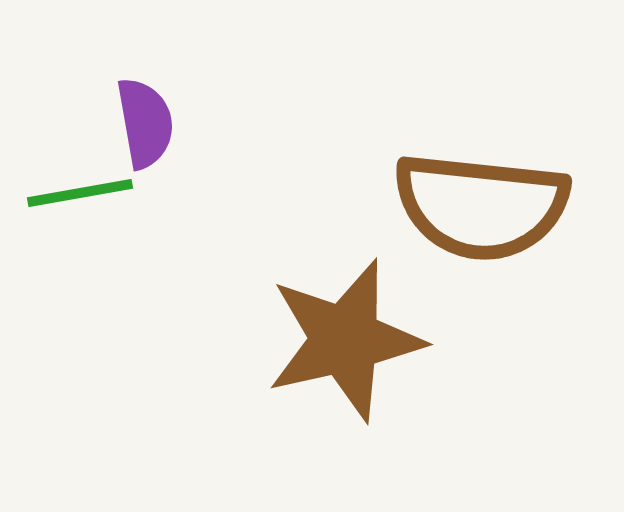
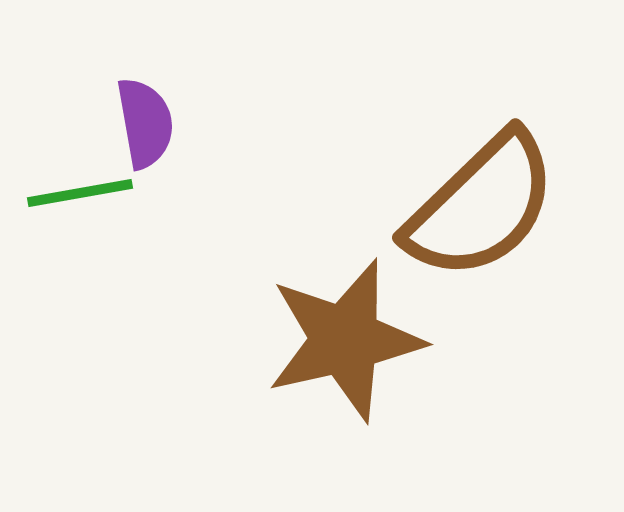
brown semicircle: rotated 50 degrees counterclockwise
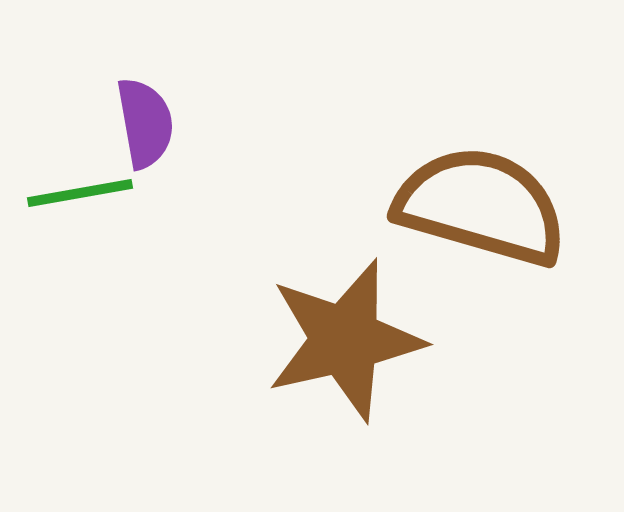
brown semicircle: rotated 120 degrees counterclockwise
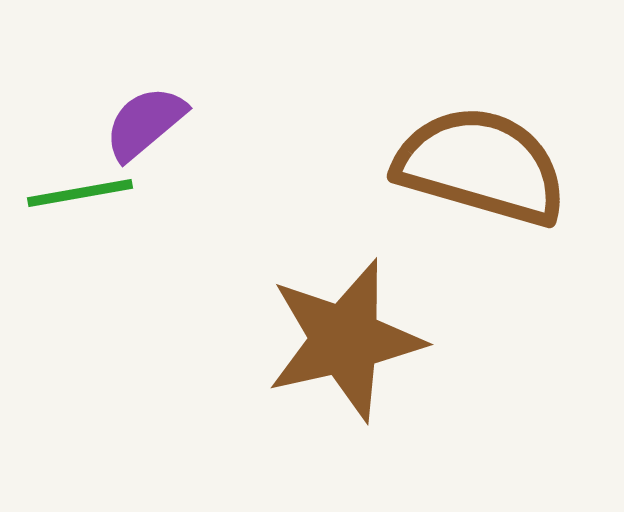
purple semicircle: rotated 120 degrees counterclockwise
brown semicircle: moved 40 px up
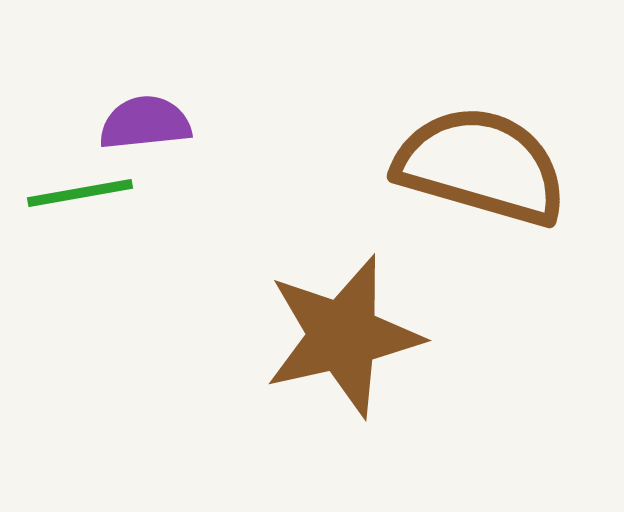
purple semicircle: rotated 34 degrees clockwise
brown star: moved 2 px left, 4 px up
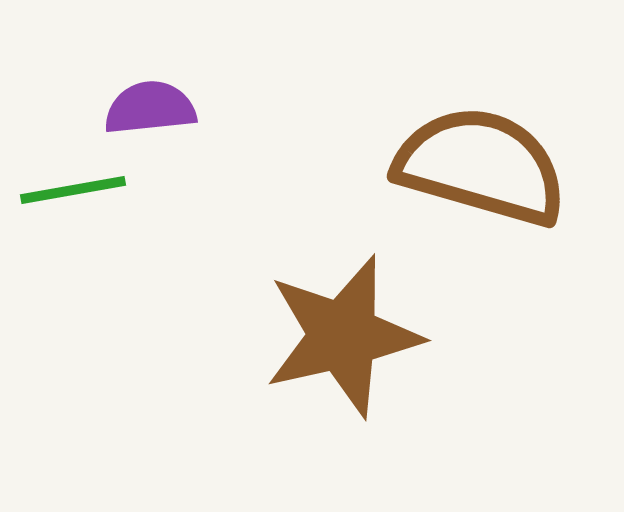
purple semicircle: moved 5 px right, 15 px up
green line: moved 7 px left, 3 px up
